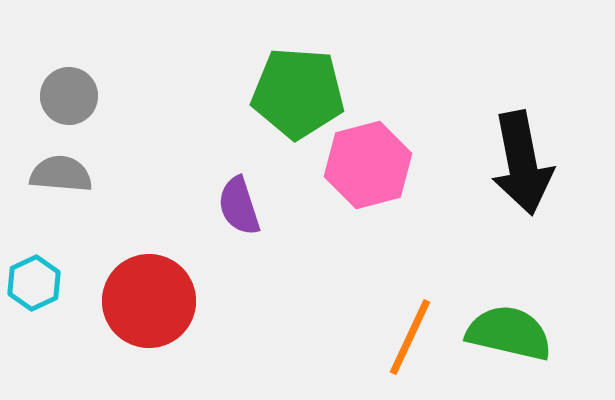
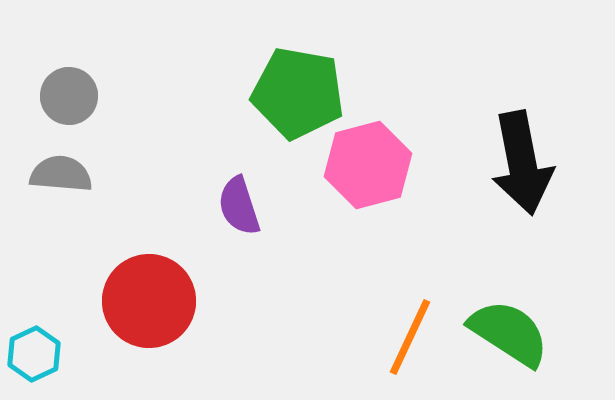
green pentagon: rotated 6 degrees clockwise
cyan hexagon: moved 71 px down
green semicircle: rotated 20 degrees clockwise
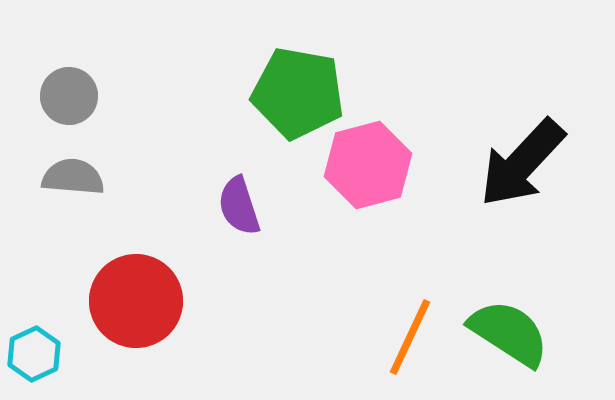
black arrow: rotated 54 degrees clockwise
gray semicircle: moved 12 px right, 3 px down
red circle: moved 13 px left
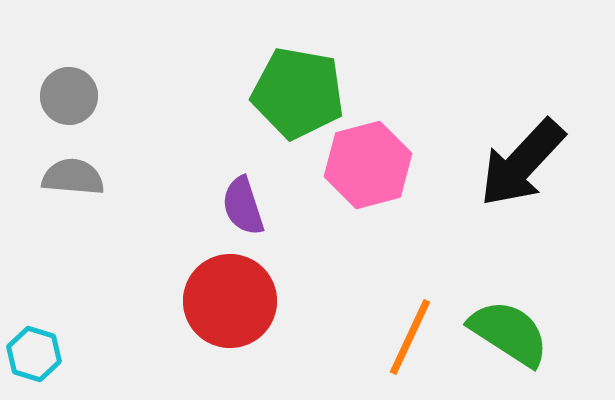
purple semicircle: moved 4 px right
red circle: moved 94 px right
cyan hexagon: rotated 18 degrees counterclockwise
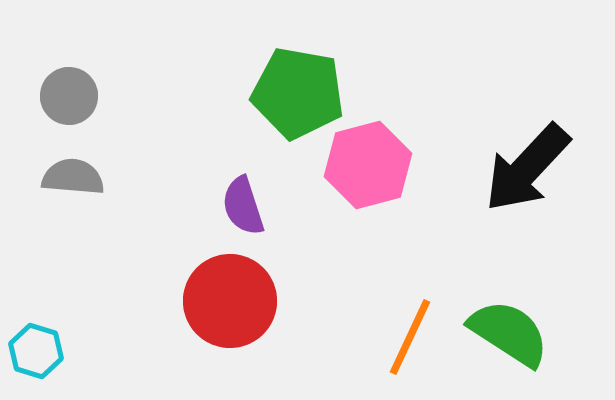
black arrow: moved 5 px right, 5 px down
cyan hexagon: moved 2 px right, 3 px up
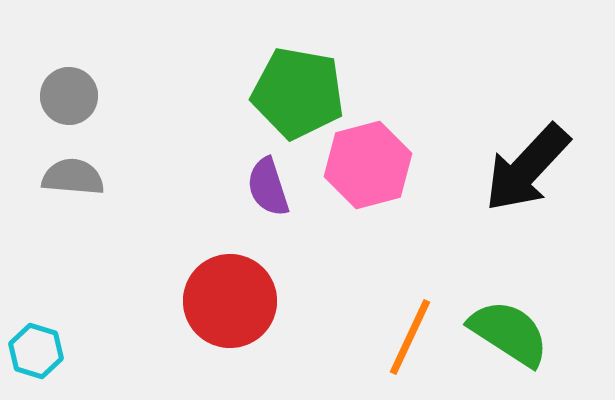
purple semicircle: moved 25 px right, 19 px up
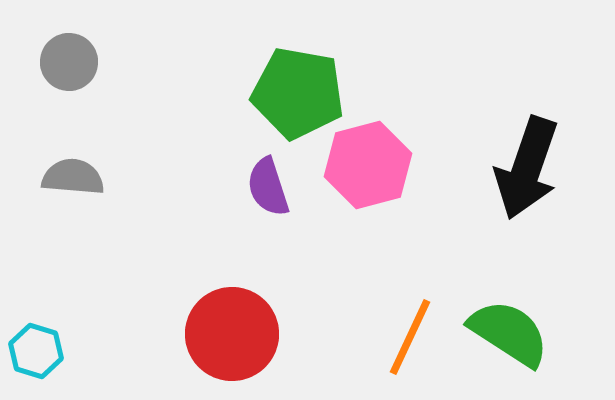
gray circle: moved 34 px up
black arrow: rotated 24 degrees counterclockwise
red circle: moved 2 px right, 33 px down
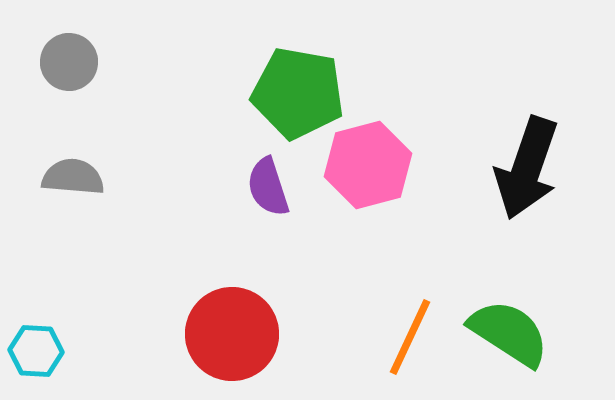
cyan hexagon: rotated 14 degrees counterclockwise
